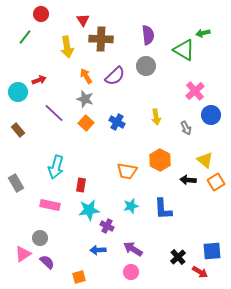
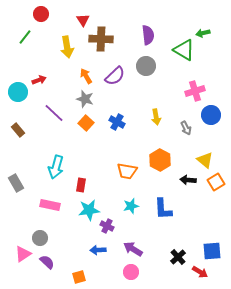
pink cross at (195, 91): rotated 24 degrees clockwise
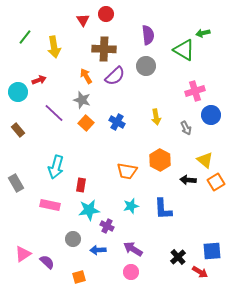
red circle at (41, 14): moved 65 px right
brown cross at (101, 39): moved 3 px right, 10 px down
yellow arrow at (67, 47): moved 13 px left
gray star at (85, 99): moved 3 px left, 1 px down
gray circle at (40, 238): moved 33 px right, 1 px down
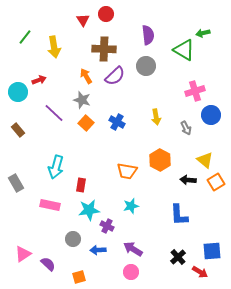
blue L-shape at (163, 209): moved 16 px right, 6 px down
purple semicircle at (47, 262): moved 1 px right, 2 px down
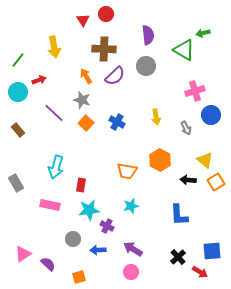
green line at (25, 37): moved 7 px left, 23 px down
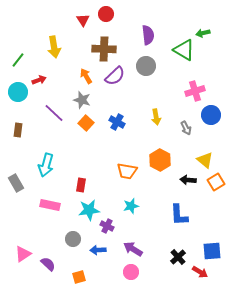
brown rectangle at (18, 130): rotated 48 degrees clockwise
cyan arrow at (56, 167): moved 10 px left, 2 px up
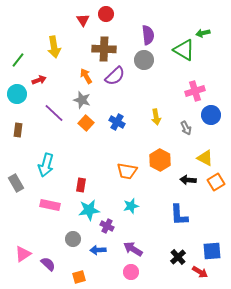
gray circle at (146, 66): moved 2 px left, 6 px up
cyan circle at (18, 92): moved 1 px left, 2 px down
yellow triangle at (205, 160): moved 2 px up; rotated 12 degrees counterclockwise
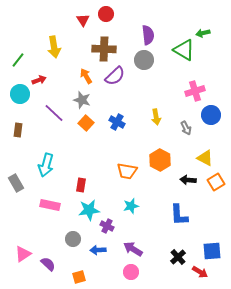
cyan circle at (17, 94): moved 3 px right
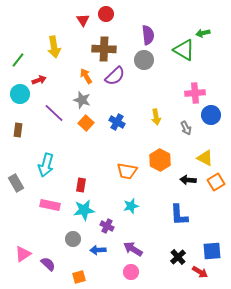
pink cross at (195, 91): moved 2 px down; rotated 12 degrees clockwise
cyan star at (89, 210): moved 5 px left
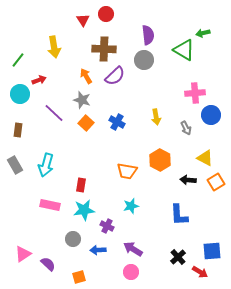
gray rectangle at (16, 183): moved 1 px left, 18 px up
